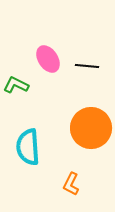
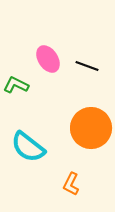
black line: rotated 15 degrees clockwise
cyan semicircle: rotated 48 degrees counterclockwise
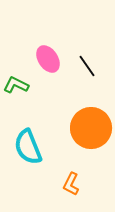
black line: rotated 35 degrees clockwise
cyan semicircle: rotated 30 degrees clockwise
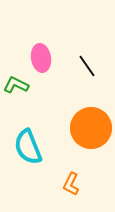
pink ellipse: moved 7 px left, 1 px up; rotated 24 degrees clockwise
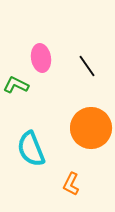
cyan semicircle: moved 3 px right, 2 px down
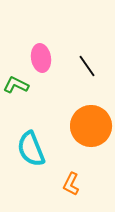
orange circle: moved 2 px up
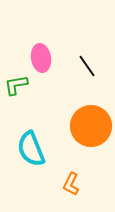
green L-shape: rotated 35 degrees counterclockwise
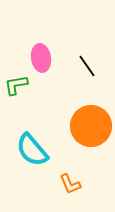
cyan semicircle: moved 1 px right, 1 px down; rotated 18 degrees counterclockwise
orange L-shape: moved 1 px left; rotated 50 degrees counterclockwise
